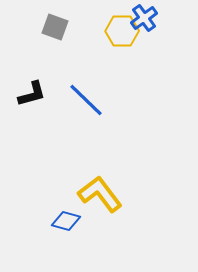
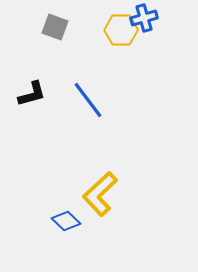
blue cross: rotated 20 degrees clockwise
yellow hexagon: moved 1 px left, 1 px up
blue line: moved 2 px right; rotated 9 degrees clockwise
yellow L-shape: rotated 96 degrees counterclockwise
blue diamond: rotated 28 degrees clockwise
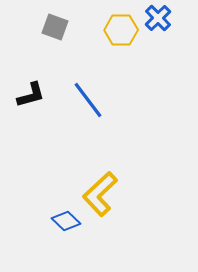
blue cross: moved 14 px right; rotated 28 degrees counterclockwise
black L-shape: moved 1 px left, 1 px down
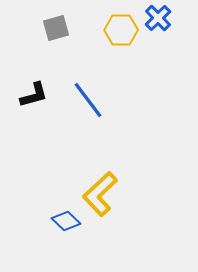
gray square: moved 1 px right, 1 px down; rotated 36 degrees counterclockwise
black L-shape: moved 3 px right
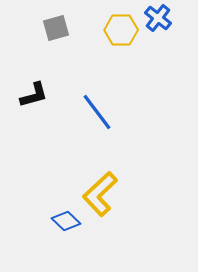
blue cross: rotated 8 degrees counterclockwise
blue line: moved 9 px right, 12 px down
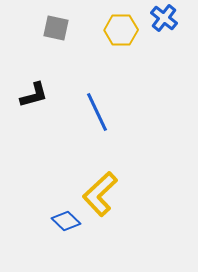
blue cross: moved 6 px right
gray square: rotated 28 degrees clockwise
blue line: rotated 12 degrees clockwise
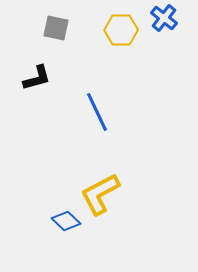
black L-shape: moved 3 px right, 17 px up
yellow L-shape: rotated 15 degrees clockwise
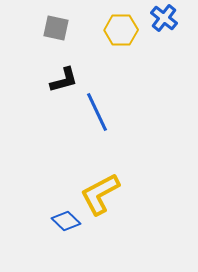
black L-shape: moved 27 px right, 2 px down
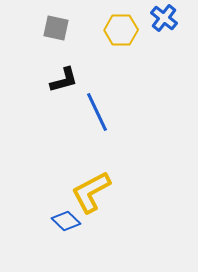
yellow L-shape: moved 9 px left, 2 px up
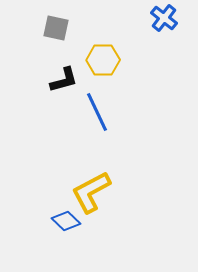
yellow hexagon: moved 18 px left, 30 px down
